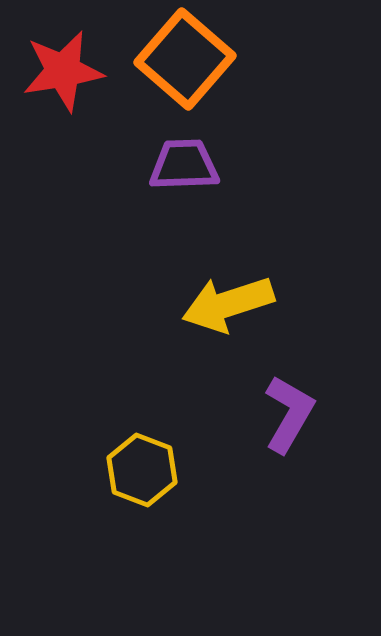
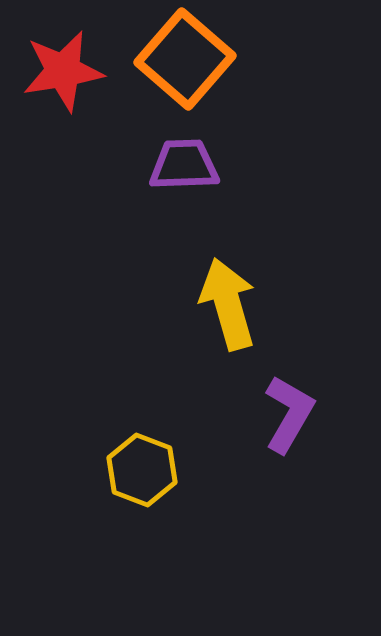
yellow arrow: rotated 92 degrees clockwise
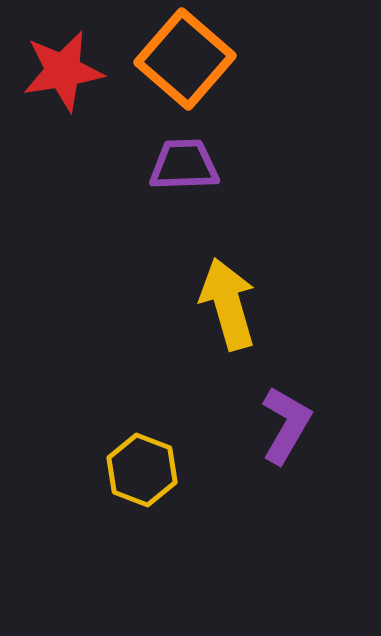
purple L-shape: moved 3 px left, 11 px down
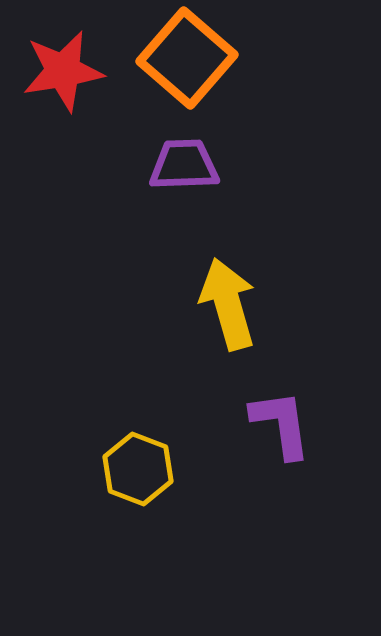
orange square: moved 2 px right, 1 px up
purple L-shape: moved 5 px left, 1 px up; rotated 38 degrees counterclockwise
yellow hexagon: moved 4 px left, 1 px up
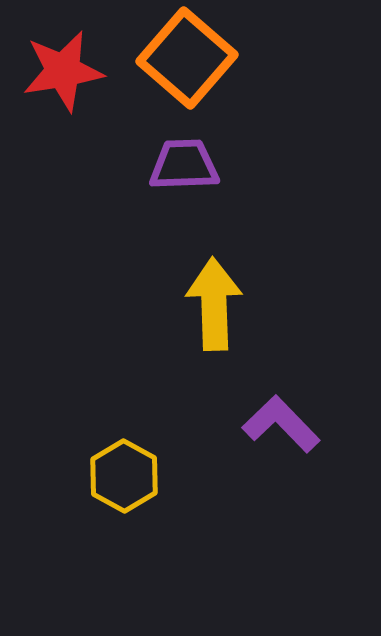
yellow arrow: moved 14 px left; rotated 14 degrees clockwise
purple L-shape: rotated 36 degrees counterclockwise
yellow hexagon: moved 14 px left, 7 px down; rotated 8 degrees clockwise
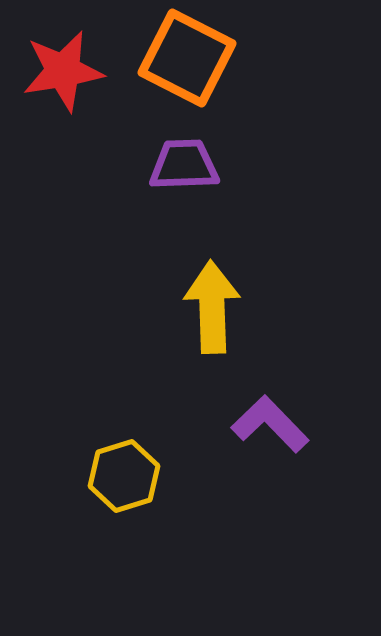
orange square: rotated 14 degrees counterclockwise
yellow arrow: moved 2 px left, 3 px down
purple L-shape: moved 11 px left
yellow hexagon: rotated 14 degrees clockwise
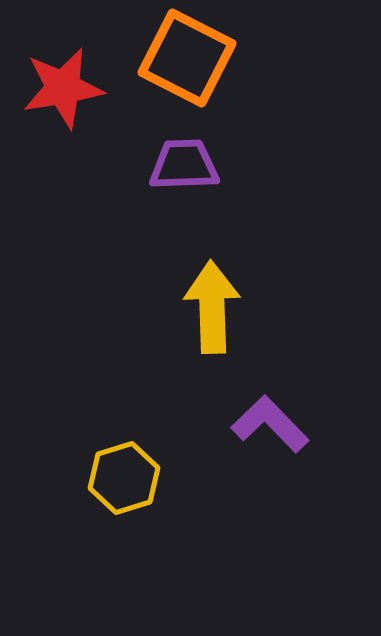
red star: moved 17 px down
yellow hexagon: moved 2 px down
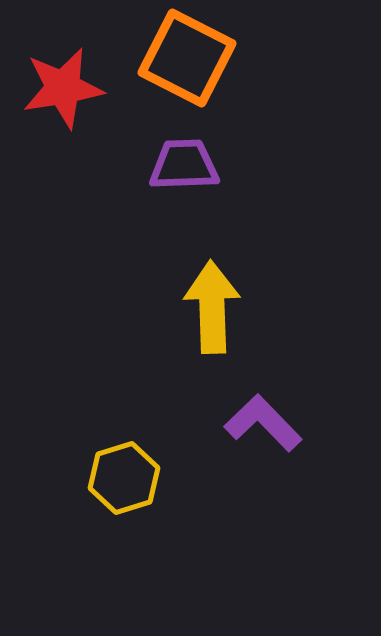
purple L-shape: moved 7 px left, 1 px up
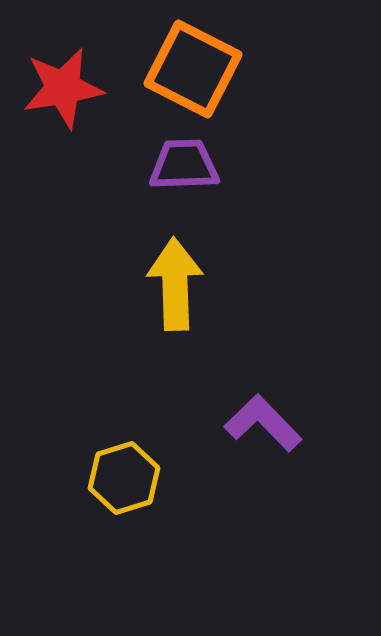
orange square: moved 6 px right, 11 px down
yellow arrow: moved 37 px left, 23 px up
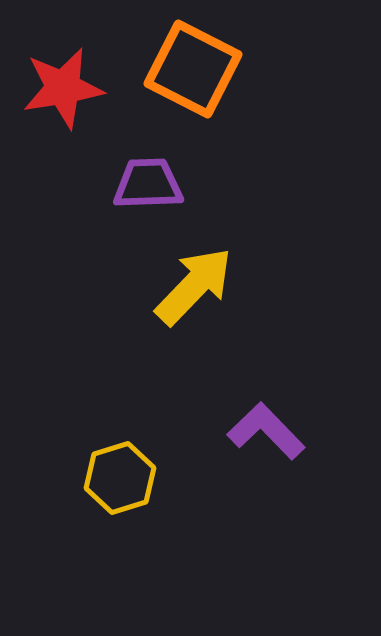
purple trapezoid: moved 36 px left, 19 px down
yellow arrow: moved 19 px right, 2 px down; rotated 46 degrees clockwise
purple L-shape: moved 3 px right, 8 px down
yellow hexagon: moved 4 px left
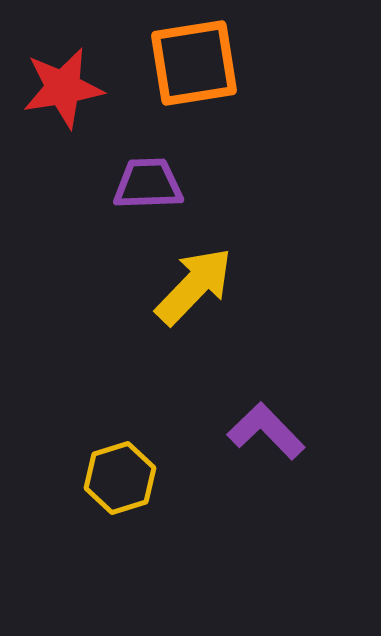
orange square: moved 1 px right, 6 px up; rotated 36 degrees counterclockwise
